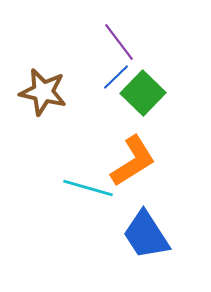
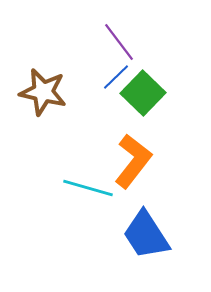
orange L-shape: rotated 20 degrees counterclockwise
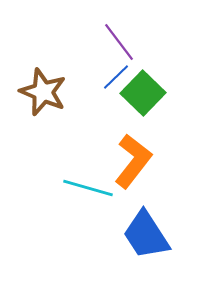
brown star: rotated 9 degrees clockwise
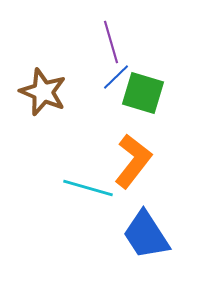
purple line: moved 8 px left; rotated 21 degrees clockwise
green square: rotated 27 degrees counterclockwise
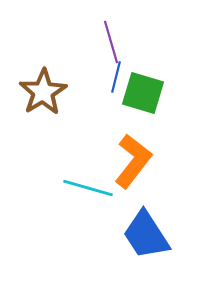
blue line: rotated 32 degrees counterclockwise
brown star: rotated 18 degrees clockwise
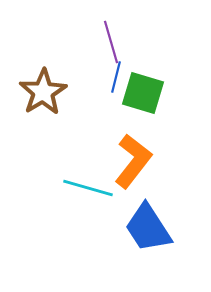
blue trapezoid: moved 2 px right, 7 px up
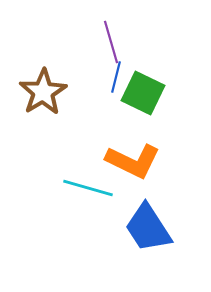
green square: rotated 9 degrees clockwise
orange L-shape: rotated 78 degrees clockwise
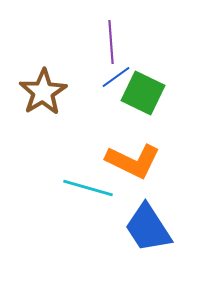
purple line: rotated 12 degrees clockwise
blue line: rotated 40 degrees clockwise
